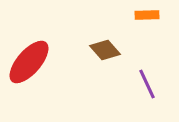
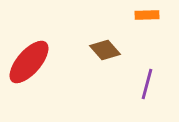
purple line: rotated 40 degrees clockwise
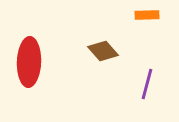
brown diamond: moved 2 px left, 1 px down
red ellipse: rotated 39 degrees counterclockwise
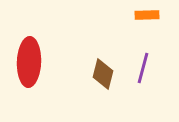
brown diamond: moved 23 px down; rotated 56 degrees clockwise
purple line: moved 4 px left, 16 px up
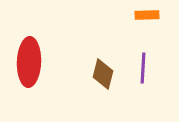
purple line: rotated 12 degrees counterclockwise
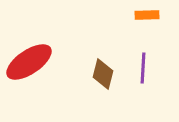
red ellipse: rotated 54 degrees clockwise
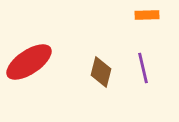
purple line: rotated 16 degrees counterclockwise
brown diamond: moved 2 px left, 2 px up
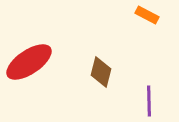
orange rectangle: rotated 30 degrees clockwise
purple line: moved 6 px right, 33 px down; rotated 12 degrees clockwise
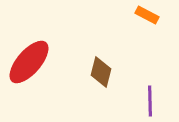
red ellipse: rotated 15 degrees counterclockwise
purple line: moved 1 px right
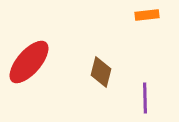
orange rectangle: rotated 35 degrees counterclockwise
purple line: moved 5 px left, 3 px up
